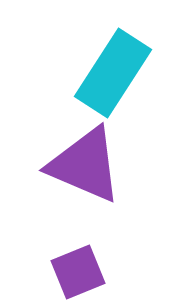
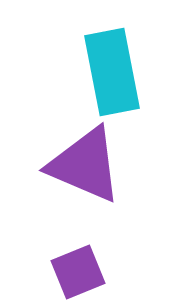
cyan rectangle: moved 1 px left, 1 px up; rotated 44 degrees counterclockwise
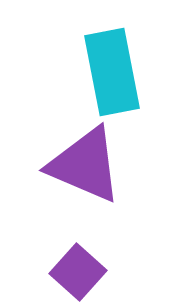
purple square: rotated 26 degrees counterclockwise
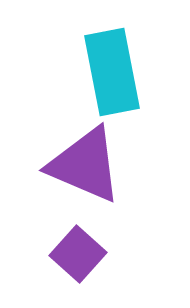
purple square: moved 18 px up
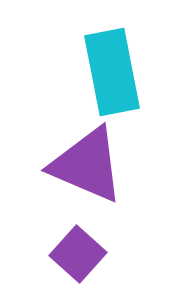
purple triangle: moved 2 px right
